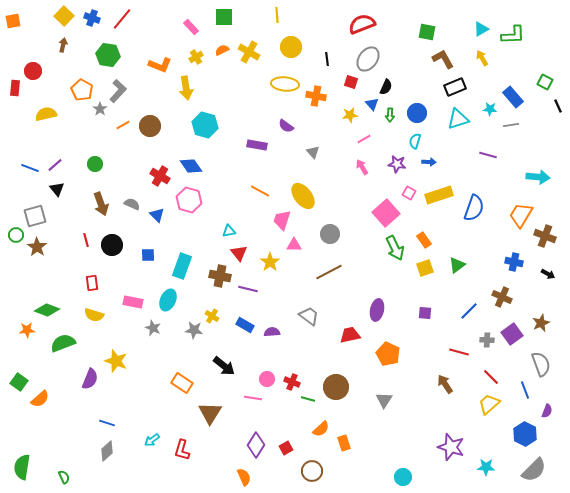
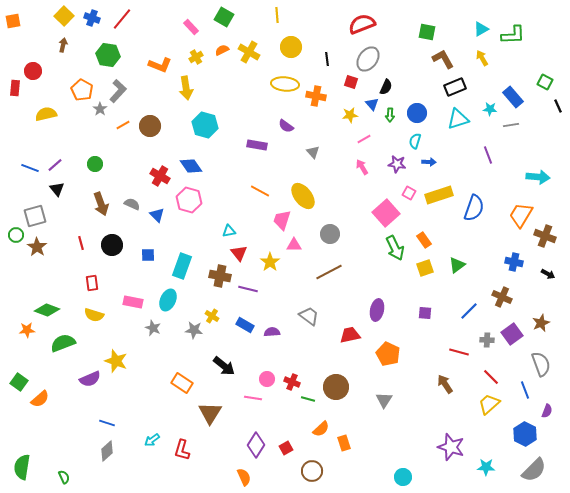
green square at (224, 17): rotated 30 degrees clockwise
purple line at (488, 155): rotated 54 degrees clockwise
red line at (86, 240): moved 5 px left, 3 px down
purple semicircle at (90, 379): rotated 45 degrees clockwise
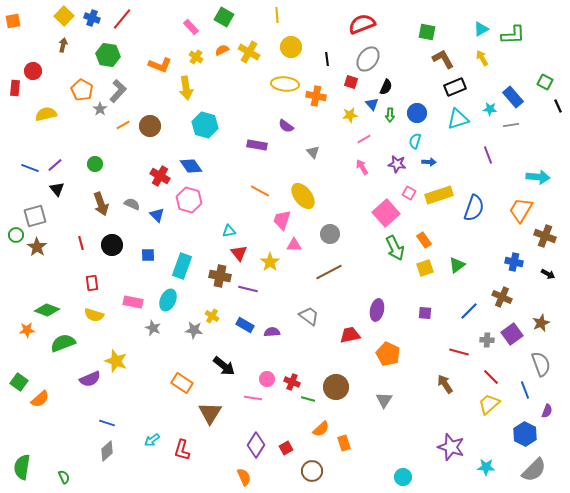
yellow cross at (196, 57): rotated 24 degrees counterclockwise
orange trapezoid at (521, 215): moved 5 px up
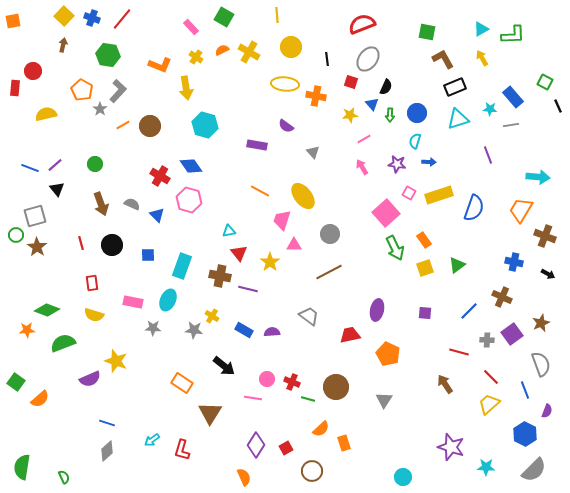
blue rectangle at (245, 325): moved 1 px left, 5 px down
gray star at (153, 328): rotated 21 degrees counterclockwise
green square at (19, 382): moved 3 px left
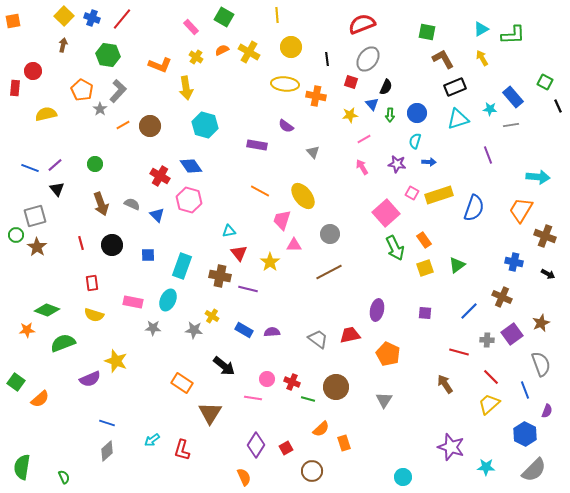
pink square at (409, 193): moved 3 px right
gray trapezoid at (309, 316): moved 9 px right, 23 px down
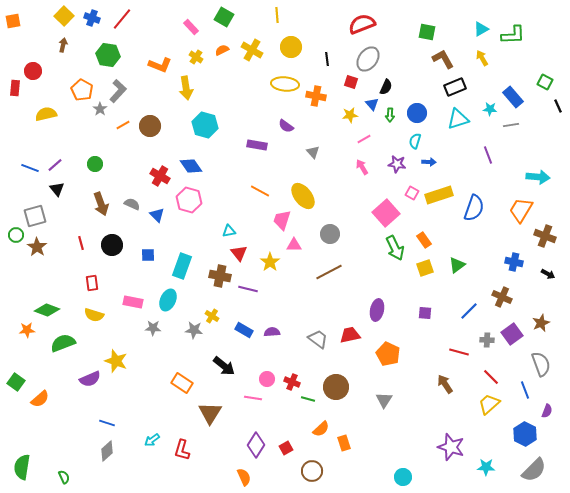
yellow cross at (249, 52): moved 3 px right, 2 px up
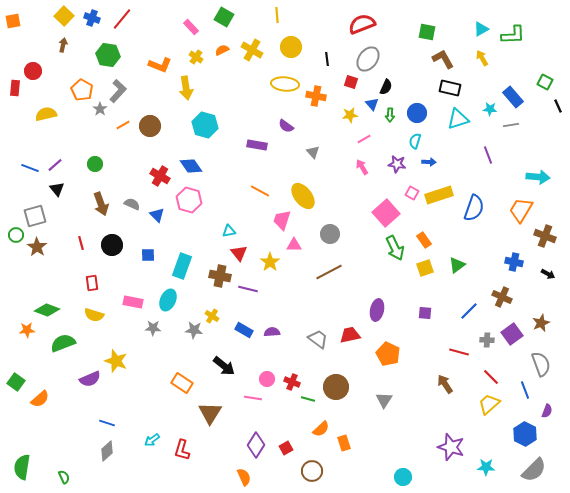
black rectangle at (455, 87): moved 5 px left, 1 px down; rotated 35 degrees clockwise
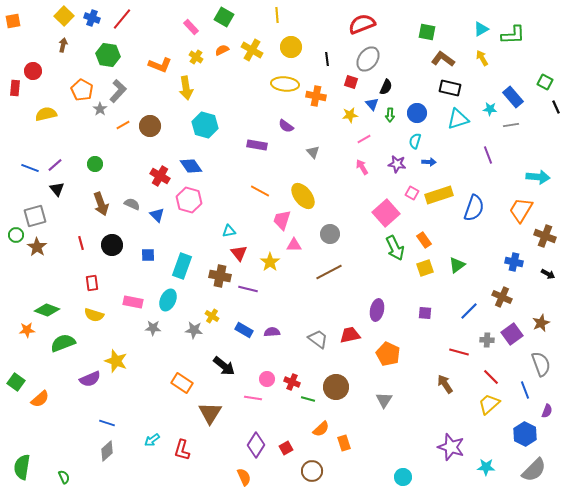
brown L-shape at (443, 59): rotated 25 degrees counterclockwise
black line at (558, 106): moved 2 px left, 1 px down
